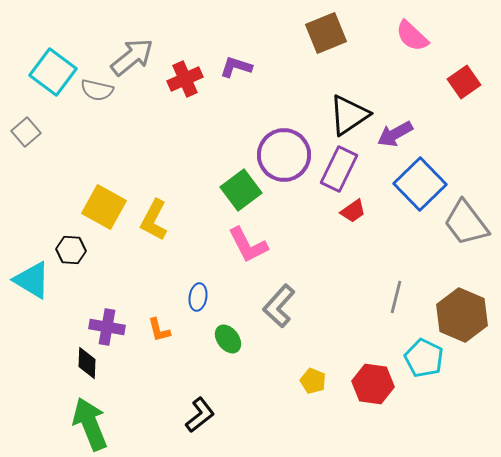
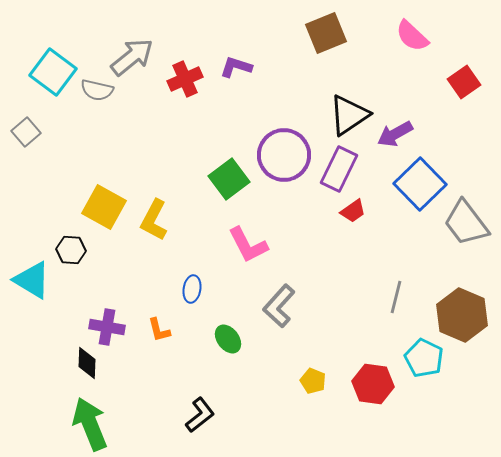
green square: moved 12 px left, 11 px up
blue ellipse: moved 6 px left, 8 px up
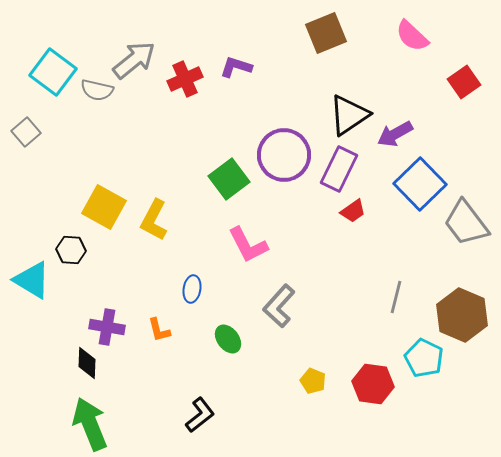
gray arrow: moved 2 px right, 3 px down
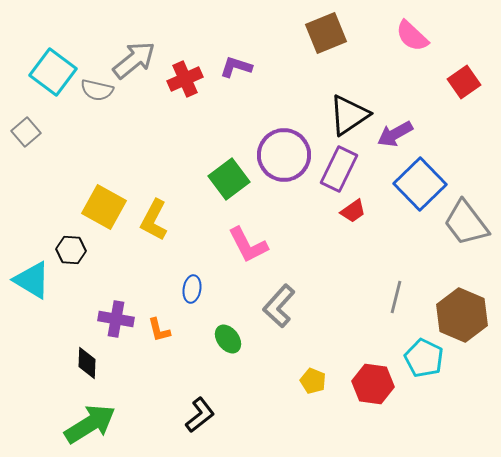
purple cross: moved 9 px right, 8 px up
green arrow: rotated 80 degrees clockwise
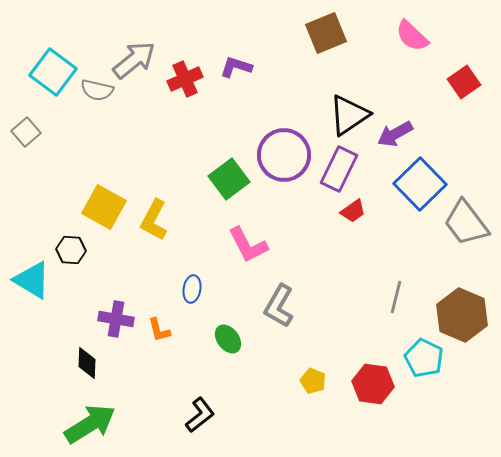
gray L-shape: rotated 12 degrees counterclockwise
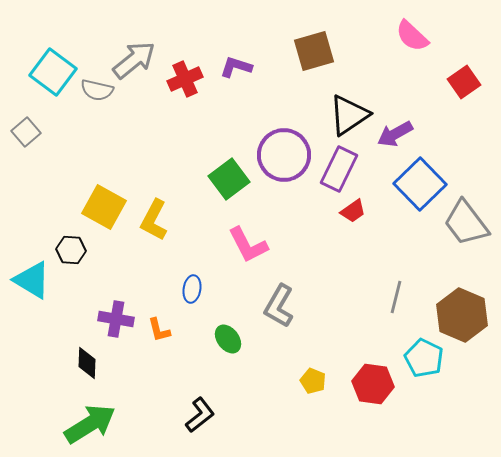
brown square: moved 12 px left, 18 px down; rotated 6 degrees clockwise
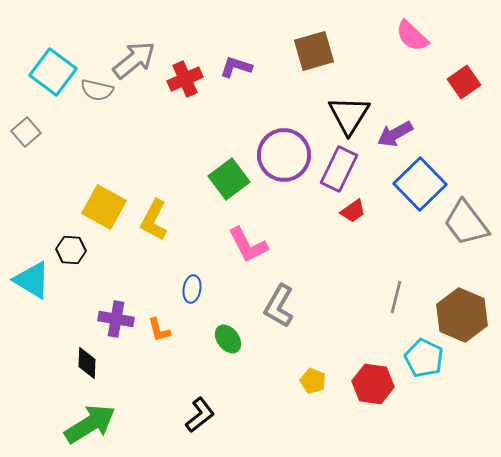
black triangle: rotated 24 degrees counterclockwise
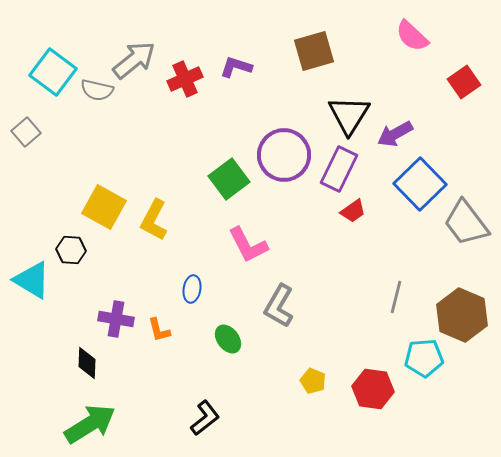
cyan pentagon: rotated 30 degrees counterclockwise
red hexagon: moved 5 px down
black L-shape: moved 5 px right, 3 px down
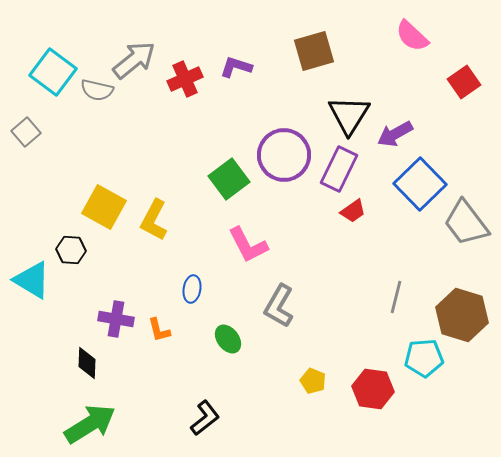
brown hexagon: rotated 6 degrees counterclockwise
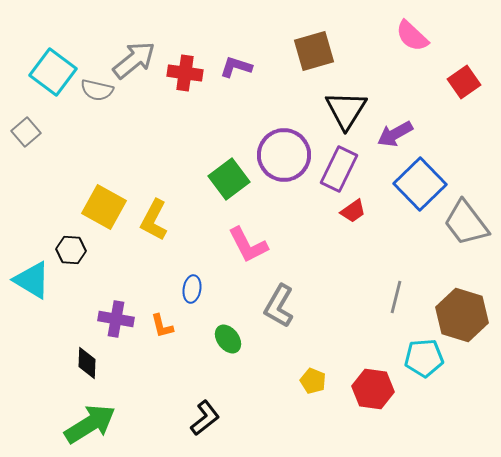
red cross: moved 6 px up; rotated 32 degrees clockwise
black triangle: moved 3 px left, 5 px up
orange L-shape: moved 3 px right, 4 px up
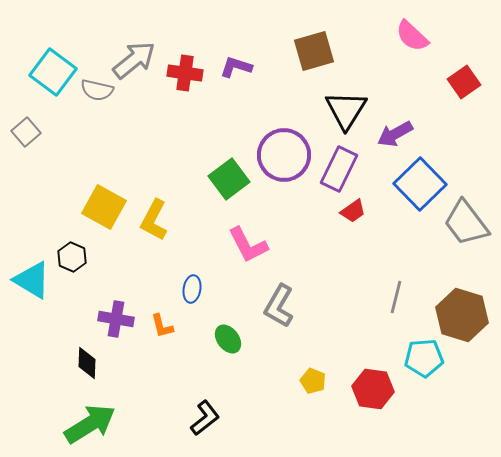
black hexagon: moved 1 px right, 7 px down; rotated 20 degrees clockwise
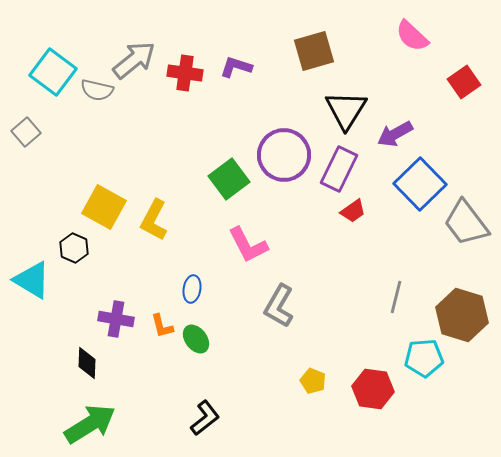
black hexagon: moved 2 px right, 9 px up
green ellipse: moved 32 px left
